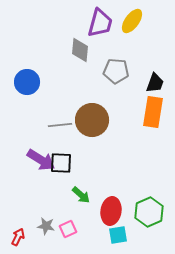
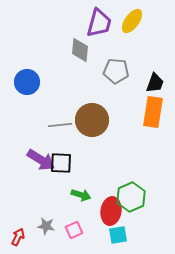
purple trapezoid: moved 1 px left
green arrow: rotated 24 degrees counterclockwise
green hexagon: moved 18 px left, 15 px up
pink square: moved 6 px right, 1 px down
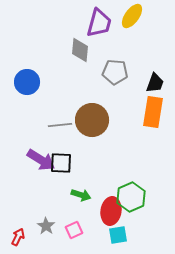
yellow ellipse: moved 5 px up
gray pentagon: moved 1 px left, 1 px down
gray star: rotated 24 degrees clockwise
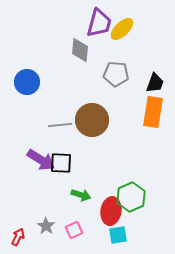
yellow ellipse: moved 10 px left, 13 px down; rotated 10 degrees clockwise
gray pentagon: moved 1 px right, 2 px down
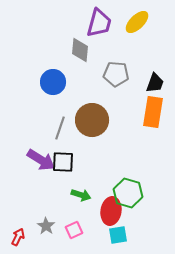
yellow ellipse: moved 15 px right, 7 px up
blue circle: moved 26 px right
gray line: moved 3 px down; rotated 65 degrees counterclockwise
black square: moved 2 px right, 1 px up
green hexagon: moved 3 px left, 4 px up; rotated 20 degrees counterclockwise
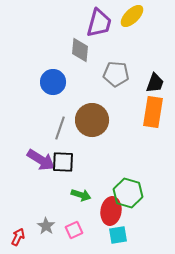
yellow ellipse: moved 5 px left, 6 px up
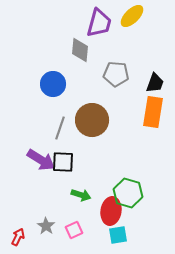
blue circle: moved 2 px down
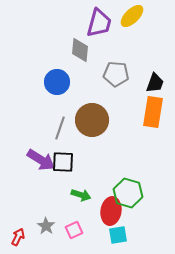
blue circle: moved 4 px right, 2 px up
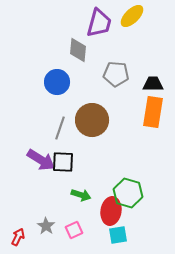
gray diamond: moved 2 px left
black trapezoid: moved 2 px left, 1 px down; rotated 110 degrees counterclockwise
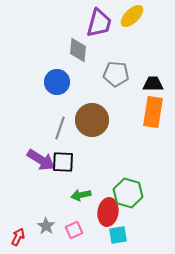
green arrow: rotated 150 degrees clockwise
red ellipse: moved 3 px left, 1 px down
